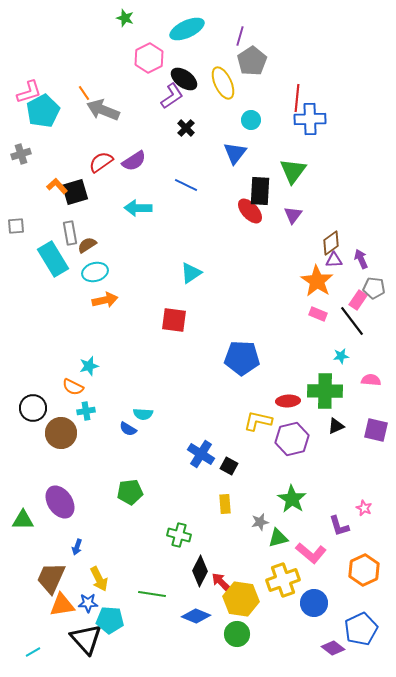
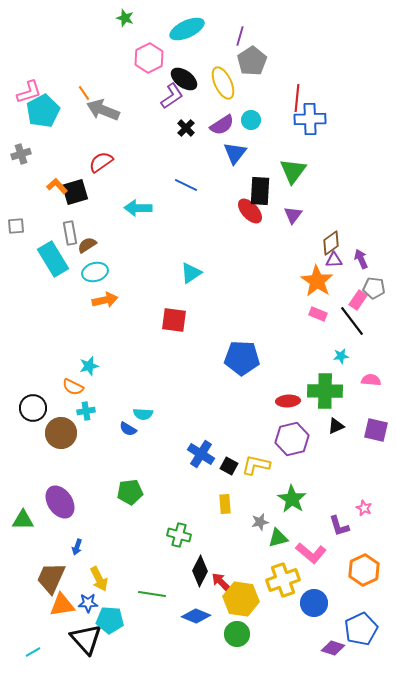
purple semicircle at (134, 161): moved 88 px right, 36 px up
yellow L-shape at (258, 421): moved 2 px left, 44 px down
purple diamond at (333, 648): rotated 20 degrees counterclockwise
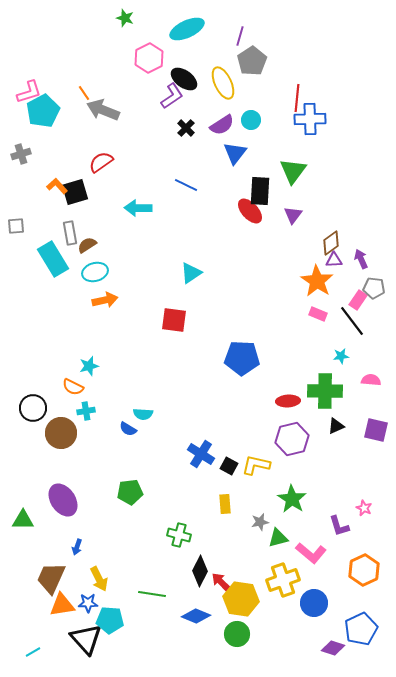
purple ellipse at (60, 502): moved 3 px right, 2 px up
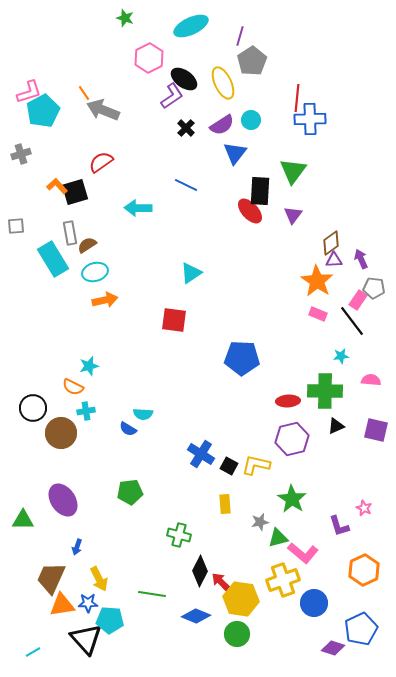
cyan ellipse at (187, 29): moved 4 px right, 3 px up
pink L-shape at (311, 553): moved 8 px left
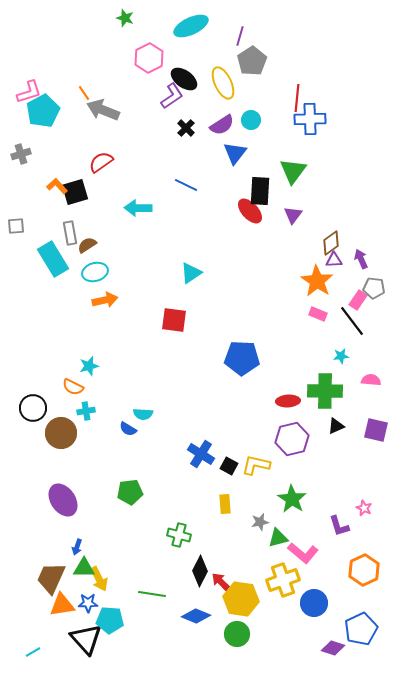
green triangle at (23, 520): moved 61 px right, 48 px down
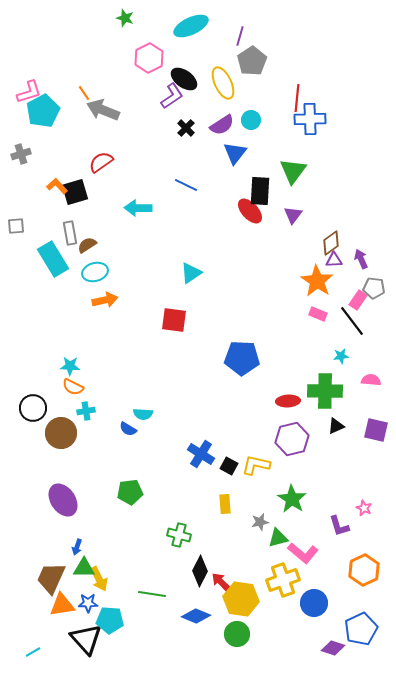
cyan star at (89, 366): moved 19 px left; rotated 18 degrees clockwise
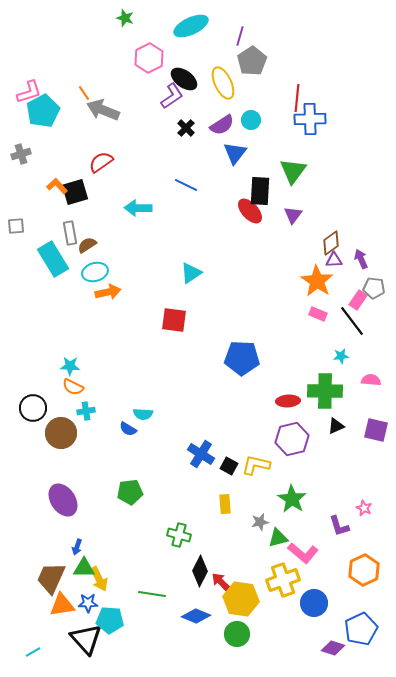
orange arrow at (105, 300): moved 3 px right, 8 px up
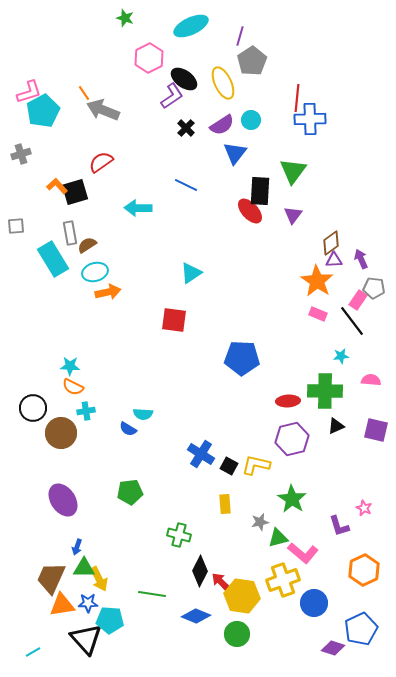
yellow hexagon at (241, 599): moved 1 px right, 3 px up
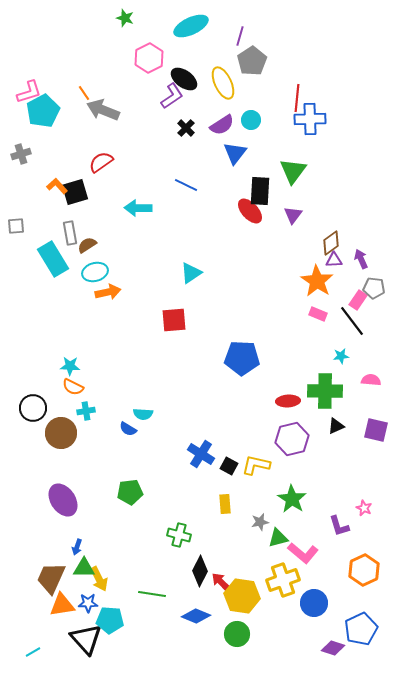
red square at (174, 320): rotated 12 degrees counterclockwise
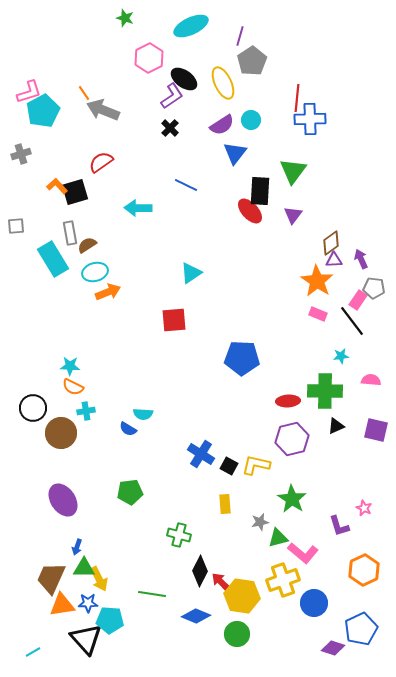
black cross at (186, 128): moved 16 px left
orange arrow at (108, 292): rotated 10 degrees counterclockwise
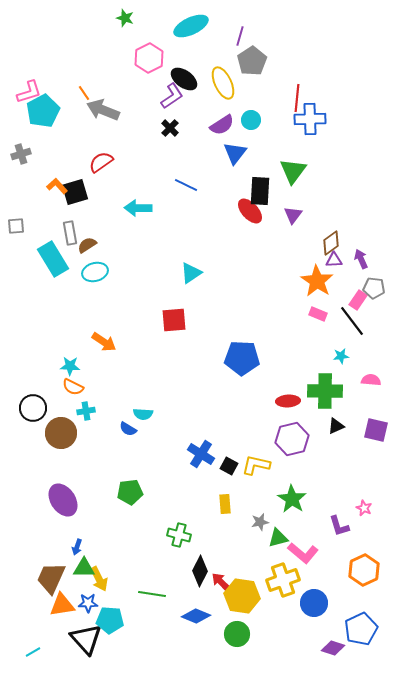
orange arrow at (108, 292): moved 4 px left, 50 px down; rotated 55 degrees clockwise
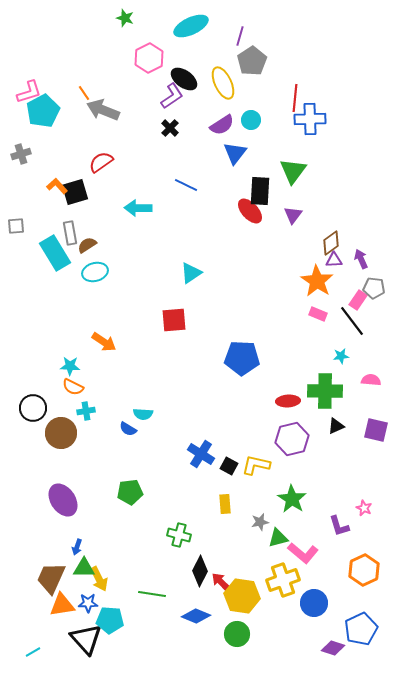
red line at (297, 98): moved 2 px left
cyan rectangle at (53, 259): moved 2 px right, 6 px up
